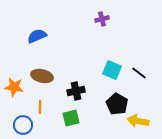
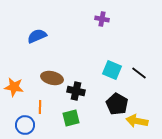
purple cross: rotated 24 degrees clockwise
brown ellipse: moved 10 px right, 2 px down
black cross: rotated 24 degrees clockwise
yellow arrow: moved 1 px left
blue circle: moved 2 px right
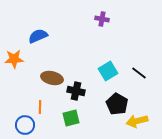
blue semicircle: moved 1 px right
cyan square: moved 4 px left, 1 px down; rotated 36 degrees clockwise
orange star: moved 28 px up; rotated 12 degrees counterclockwise
yellow arrow: rotated 25 degrees counterclockwise
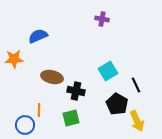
black line: moved 3 px left, 12 px down; rotated 28 degrees clockwise
brown ellipse: moved 1 px up
orange line: moved 1 px left, 3 px down
yellow arrow: rotated 100 degrees counterclockwise
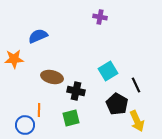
purple cross: moved 2 px left, 2 px up
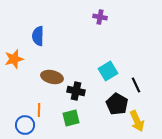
blue semicircle: rotated 66 degrees counterclockwise
orange star: rotated 12 degrees counterclockwise
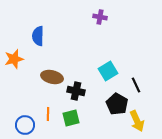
orange line: moved 9 px right, 4 px down
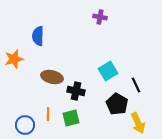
yellow arrow: moved 1 px right, 2 px down
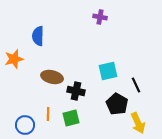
cyan square: rotated 18 degrees clockwise
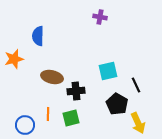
black cross: rotated 18 degrees counterclockwise
